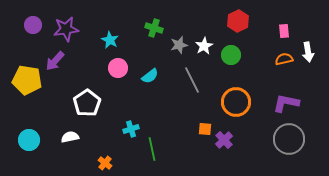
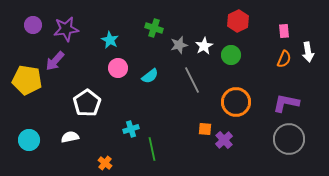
orange semicircle: rotated 126 degrees clockwise
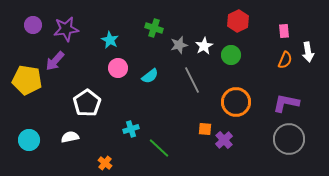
orange semicircle: moved 1 px right, 1 px down
green line: moved 7 px right, 1 px up; rotated 35 degrees counterclockwise
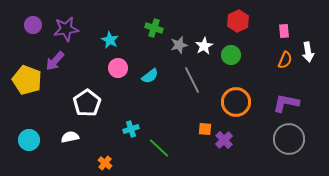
yellow pentagon: rotated 12 degrees clockwise
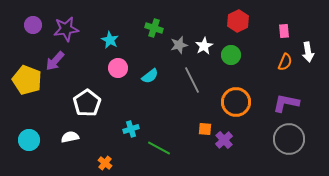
orange semicircle: moved 2 px down
green line: rotated 15 degrees counterclockwise
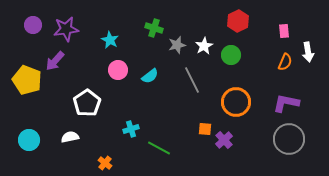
gray star: moved 2 px left
pink circle: moved 2 px down
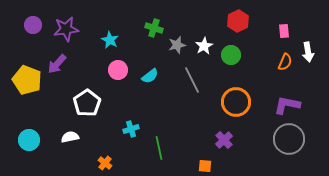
purple arrow: moved 2 px right, 3 px down
purple L-shape: moved 1 px right, 2 px down
orange square: moved 37 px down
green line: rotated 50 degrees clockwise
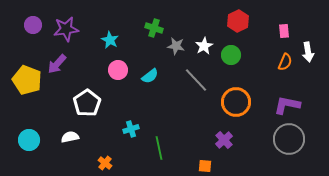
gray star: moved 1 px left, 1 px down; rotated 24 degrees clockwise
gray line: moved 4 px right; rotated 16 degrees counterclockwise
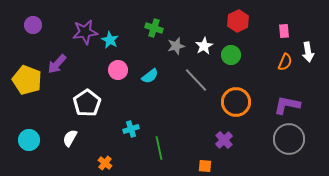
purple star: moved 19 px right, 3 px down
gray star: rotated 24 degrees counterclockwise
white semicircle: moved 1 px down; rotated 48 degrees counterclockwise
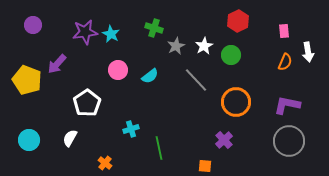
cyan star: moved 1 px right, 6 px up
gray star: rotated 12 degrees counterclockwise
gray circle: moved 2 px down
